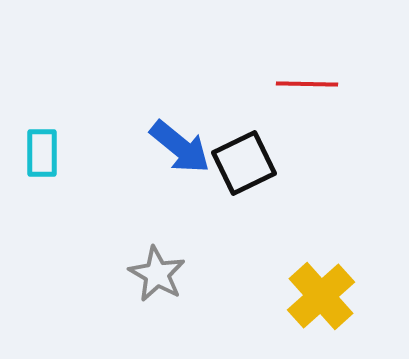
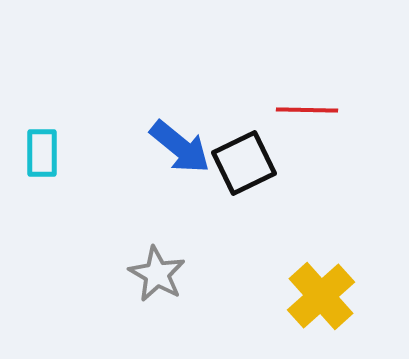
red line: moved 26 px down
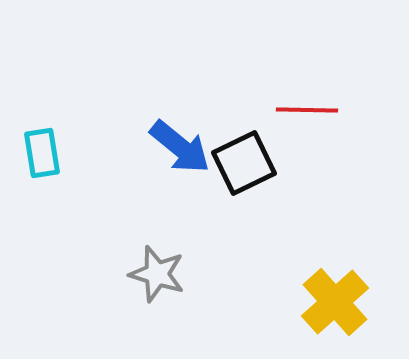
cyan rectangle: rotated 9 degrees counterclockwise
gray star: rotated 12 degrees counterclockwise
yellow cross: moved 14 px right, 6 px down
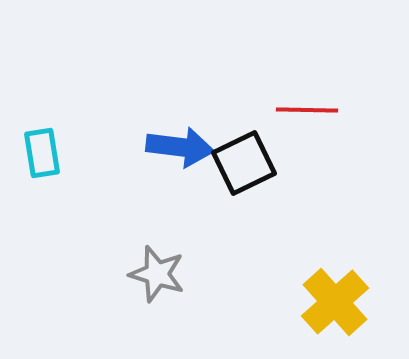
blue arrow: rotated 32 degrees counterclockwise
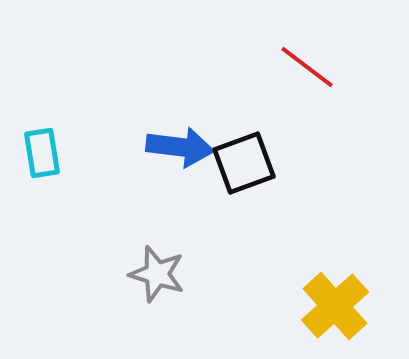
red line: moved 43 px up; rotated 36 degrees clockwise
black square: rotated 6 degrees clockwise
yellow cross: moved 4 px down
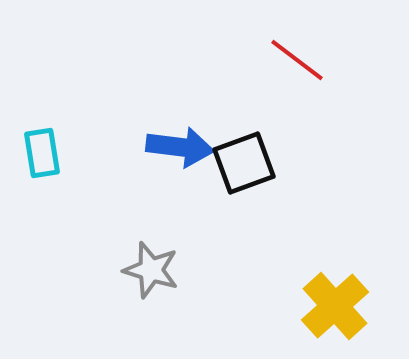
red line: moved 10 px left, 7 px up
gray star: moved 6 px left, 4 px up
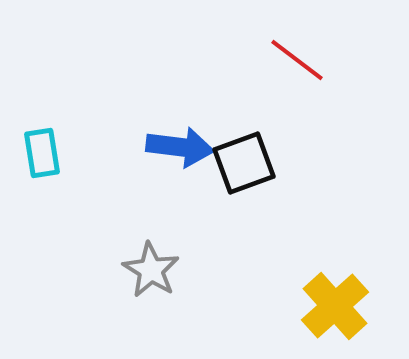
gray star: rotated 14 degrees clockwise
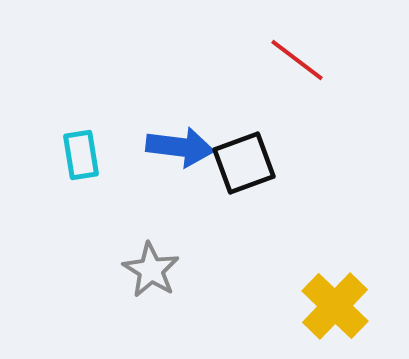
cyan rectangle: moved 39 px right, 2 px down
yellow cross: rotated 4 degrees counterclockwise
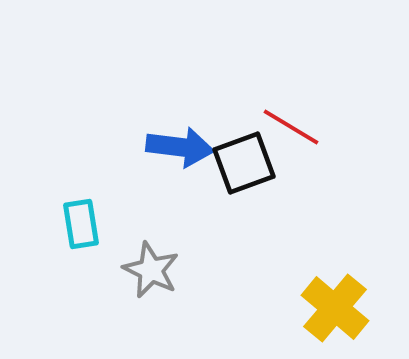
red line: moved 6 px left, 67 px down; rotated 6 degrees counterclockwise
cyan rectangle: moved 69 px down
gray star: rotated 6 degrees counterclockwise
yellow cross: moved 2 px down; rotated 4 degrees counterclockwise
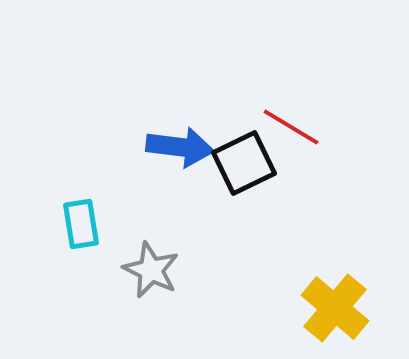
black square: rotated 6 degrees counterclockwise
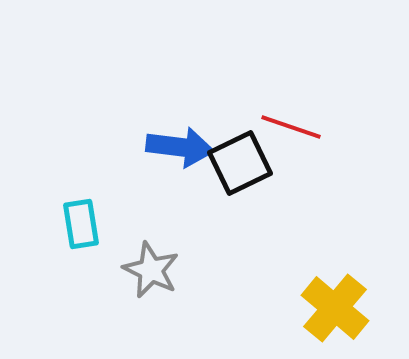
red line: rotated 12 degrees counterclockwise
black square: moved 4 px left
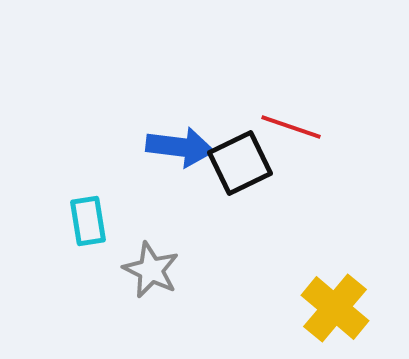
cyan rectangle: moved 7 px right, 3 px up
